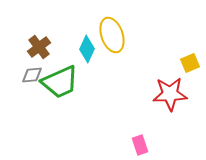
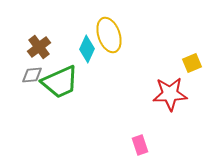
yellow ellipse: moved 3 px left
yellow square: moved 2 px right
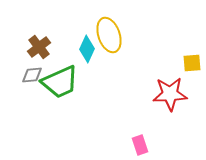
yellow square: rotated 18 degrees clockwise
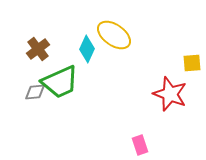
yellow ellipse: moved 5 px right; rotated 36 degrees counterclockwise
brown cross: moved 1 px left, 2 px down
gray diamond: moved 3 px right, 17 px down
red star: rotated 24 degrees clockwise
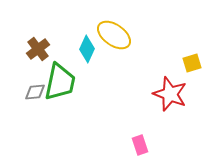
yellow square: rotated 12 degrees counterclockwise
green trapezoid: rotated 54 degrees counterclockwise
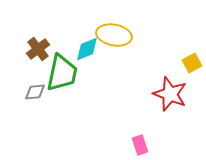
yellow ellipse: rotated 24 degrees counterclockwise
cyan diamond: rotated 44 degrees clockwise
yellow square: rotated 12 degrees counterclockwise
green trapezoid: moved 2 px right, 9 px up
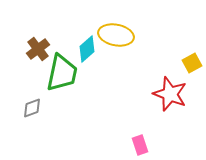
yellow ellipse: moved 2 px right
cyan diamond: rotated 20 degrees counterclockwise
gray diamond: moved 3 px left, 16 px down; rotated 15 degrees counterclockwise
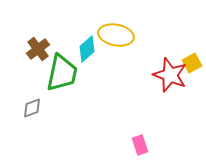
red star: moved 19 px up
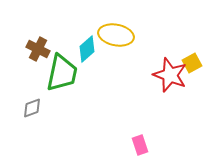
brown cross: rotated 25 degrees counterclockwise
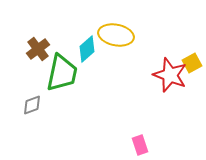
brown cross: rotated 25 degrees clockwise
gray diamond: moved 3 px up
